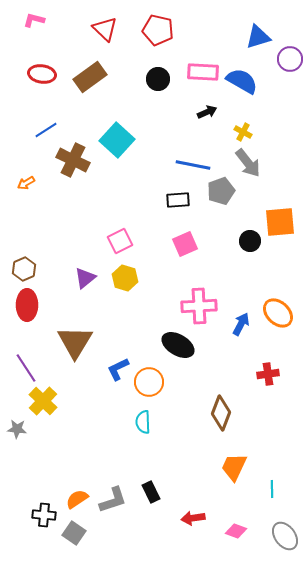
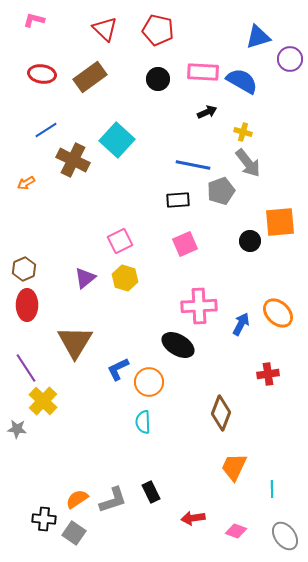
yellow cross at (243, 132): rotated 12 degrees counterclockwise
black cross at (44, 515): moved 4 px down
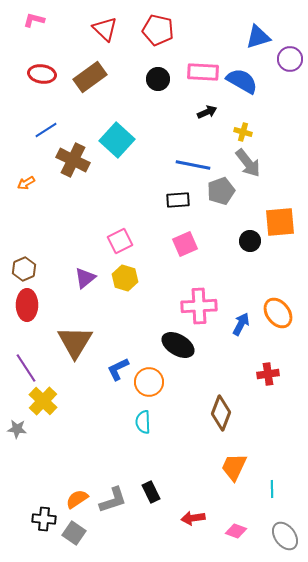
orange ellipse at (278, 313): rotated 8 degrees clockwise
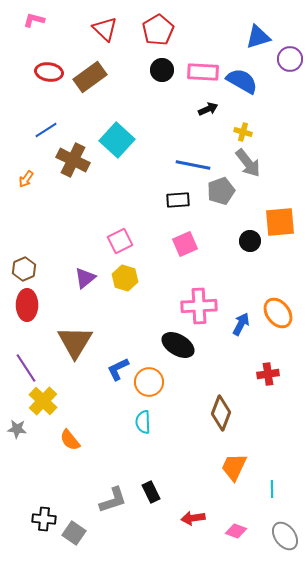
red pentagon at (158, 30): rotated 28 degrees clockwise
red ellipse at (42, 74): moved 7 px right, 2 px up
black circle at (158, 79): moved 4 px right, 9 px up
black arrow at (207, 112): moved 1 px right, 3 px up
orange arrow at (26, 183): moved 4 px up; rotated 24 degrees counterclockwise
orange semicircle at (77, 499): moved 7 px left, 59 px up; rotated 95 degrees counterclockwise
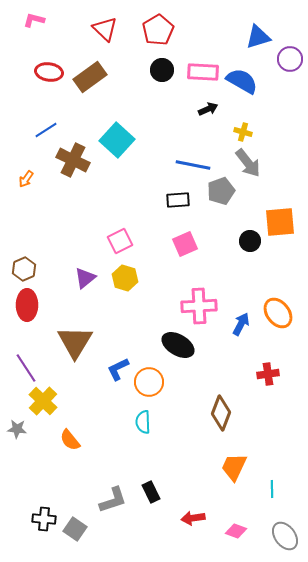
gray square at (74, 533): moved 1 px right, 4 px up
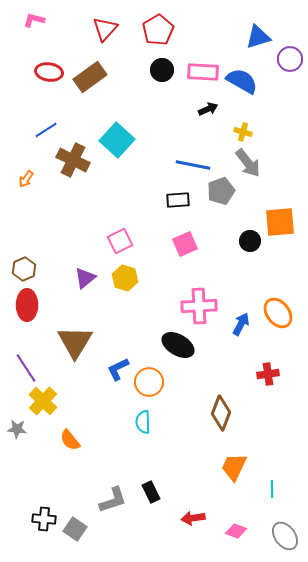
red triangle at (105, 29): rotated 28 degrees clockwise
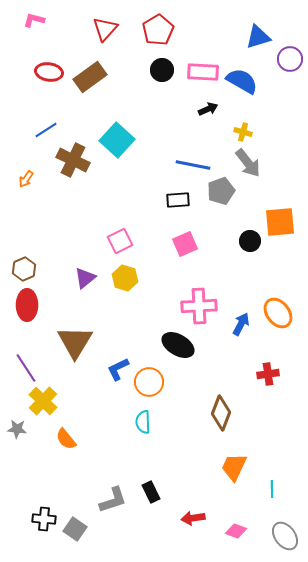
orange semicircle at (70, 440): moved 4 px left, 1 px up
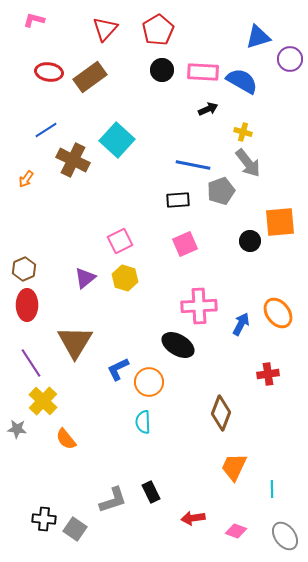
purple line at (26, 368): moved 5 px right, 5 px up
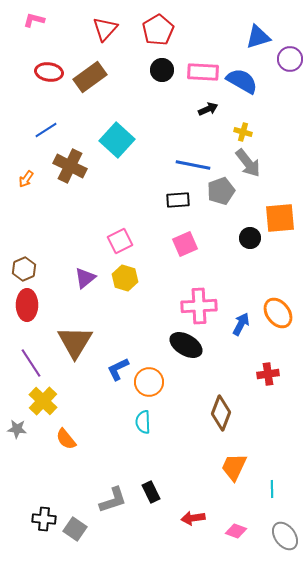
brown cross at (73, 160): moved 3 px left, 6 px down
orange square at (280, 222): moved 4 px up
black circle at (250, 241): moved 3 px up
black ellipse at (178, 345): moved 8 px right
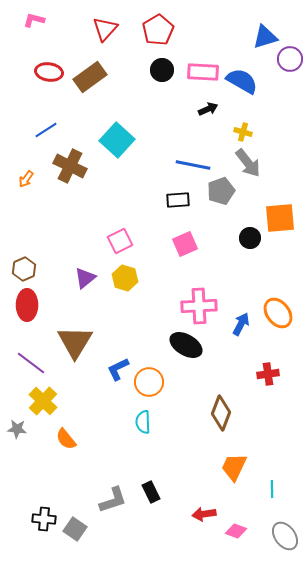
blue triangle at (258, 37): moved 7 px right
purple line at (31, 363): rotated 20 degrees counterclockwise
red arrow at (193, 518): moved 11 px right, 4 px up
